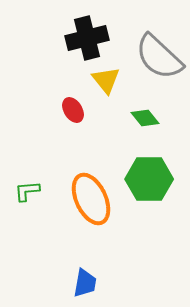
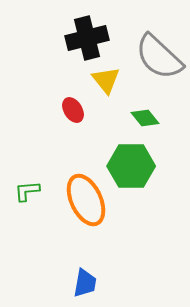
green hexagon: moved 18 px left, 13 px up
orange ellipse: moved 5 px left, 1 px down
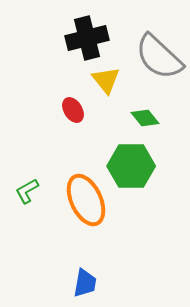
green L-shape: rotated 24 degrees counterclockwise
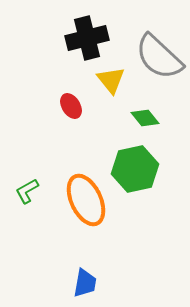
yellow triangle: moved 5 px right
red ellipse: moved 2 px left, 4 px up
green hexagon: moved 4 px right, 3 px down; rotated 12 degrees counterclockwise
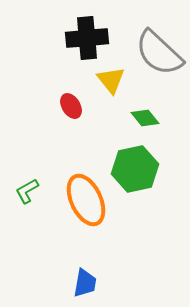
black cross: rotated 9 degrees clockwise
gray semicircle: moved 4 px up
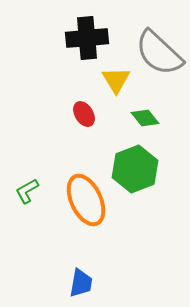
yellow triangle: moved 5 px right; rotated 8 degrees clockwise
red ellipse: moved 13 px right, 8 px down
green hexagon: rotated 9 degrees counterclockwise
blue trapezoid: moved 4 px left
